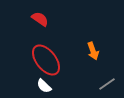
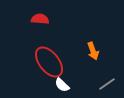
red semicircle: rotated 30 degrees counterclockwise
red ellipse: moved 3 px right, 2 px down
white semicircle: moved 18 px right, 1 px up
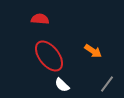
orange arrow: rotated 36 degrees counterclockwise
red ellipse: moved 6 px up
gray line: rotated 18 degrees counterclockwise
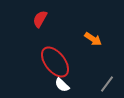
red semicircle: rotated 66 degrees counterclockwise
orange arrow: moved 12 px up
red ellipse: moved 6 px right, 6 px down
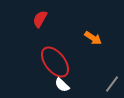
orange arrow: moved 1 px up
gray line: moved 5 px right
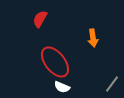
orange arrow: rotated 48 degrees clockwise
white semicircle: moved 2 px down; rotated 21 degrees counterclockwise
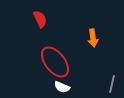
red semicircle: rotated 126 degrees clockwise
gray line: rotated 24 degrees counterclockwise
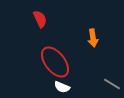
gray line: rotated 72 degrees counterclockwise
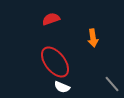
red semicircle: moved 11 px right; rotated 84 degrees counterclockwise
gray line: rotated 18 degrees clockwise
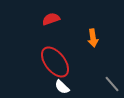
white semicircle: rotated 21 degrees clockwise
